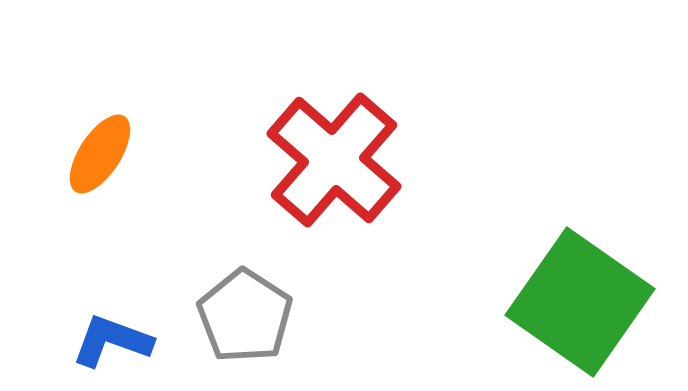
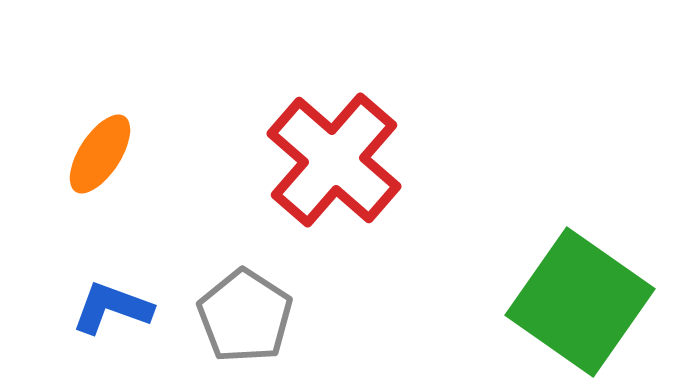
blue L-shape: moved 33 px up
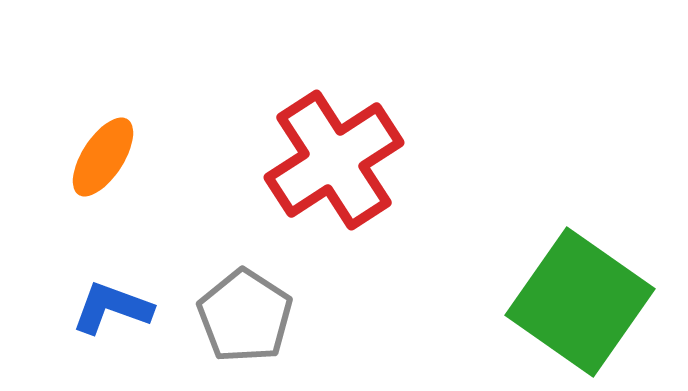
orange ellipse: moved 3 px right, 3 px down
red cross: rotated 16 degrees clockwise
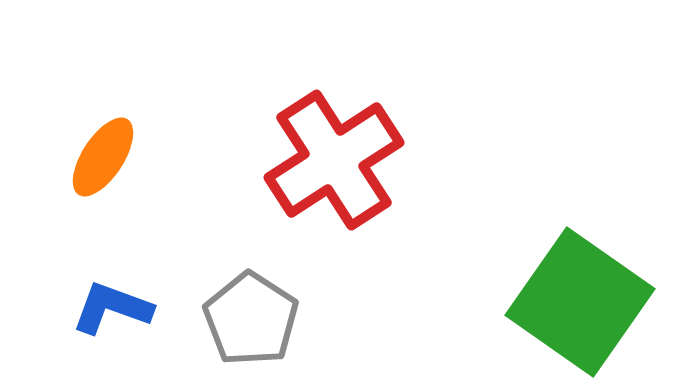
gray pentagon: moved 6 px right, 3 px down
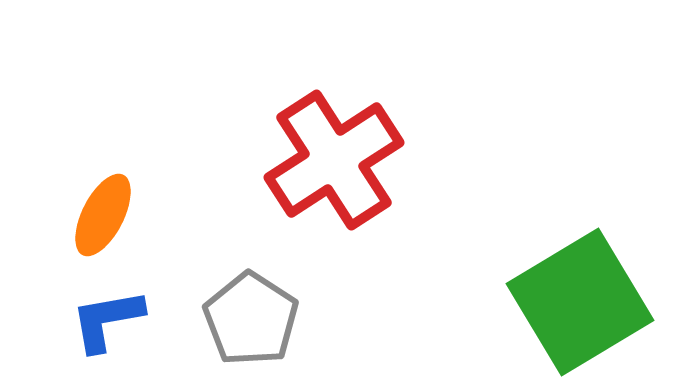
orange ellipse: moved 58 px down; rotated 6 degrees counterclockwise
green square: rotated 24 degrees clockwise
blue L-shape: moved 5 px left, 12 px down; rotated 30 degrees counterclockwise
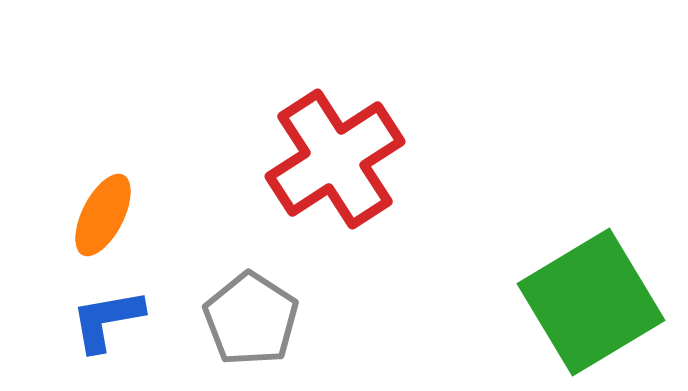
red cross: moved 1 px right, 1 px up
green square: moved 11 px right
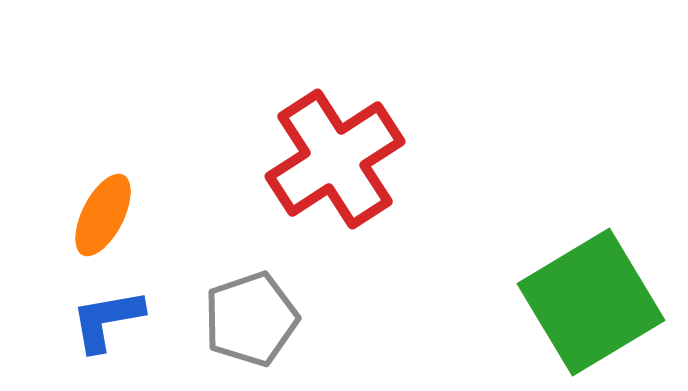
gray pentagon: rotated 20 degrees clockwise
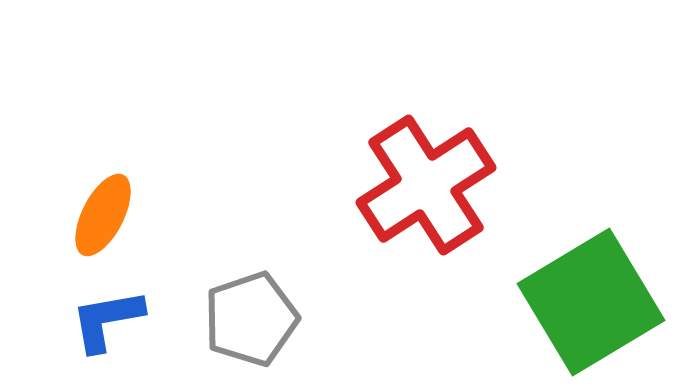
red cross: moved 91 px right, 26 px down
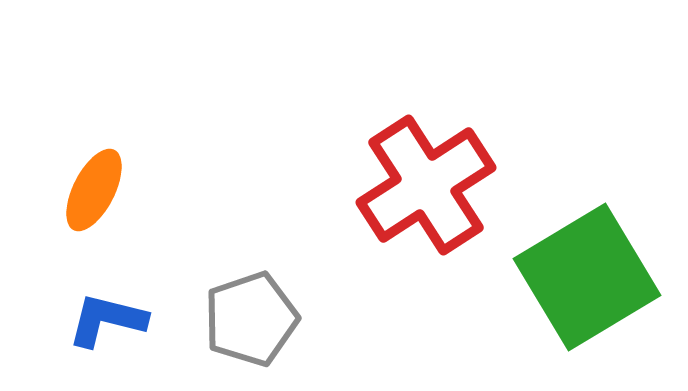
orange ellipse: moved 9 px left, 25 px up
green square: moved 4 px left, 25 px up
blue L-shape: rotated 24 degrees clockwise
